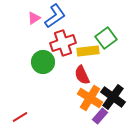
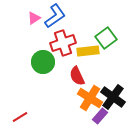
red semicircle: moved 5 px left, 1 px down
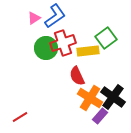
green circle: moved 3 px right, 14 px up
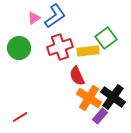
red cross: moved 3 px left, 4 px down
green circle: moved 27 px left
orange cross: moved 1 px left
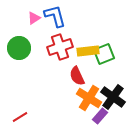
blue L-shape: rotated 70 degrees counterclockwise
green square: moved 2 px left, 16 px down; rotated 15 degrees clockwise
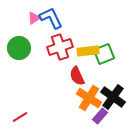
blue L-shape: moved 4 px left, 2 px down; rotated 10 degrees counterclockwise
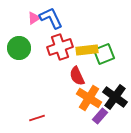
yellow rectangle: moved 1 px left, 1 px up
black cross: moved 2 px right
red line: moved 17 px right, 1 px down; rotated 14 degrees clockwise
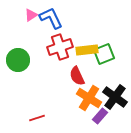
pink triangle: moved 3 px left, 3 px up
green circle: moved 1 px left, 12 px down
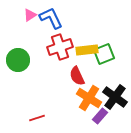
pink triangle: moved 1 px left
